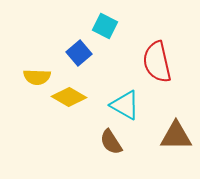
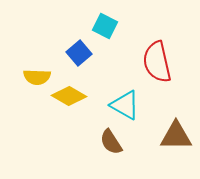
yellow diamond: moved 1 px up
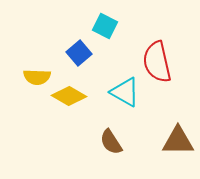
cyan triangle: moved 13 px up
brown triangle: moved 2 px right, 5 px down
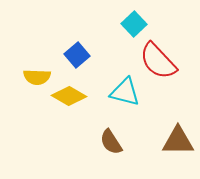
cyan square: moved 29 px right, 2 px up; rotated 20 degrees clockwise
blue square: moved 2 px left, 2 px down
red semicircle: moved 1 px right, 1 px up; rotated 30 degrees counterclockwise
cyan triangle: rotated 16 degrees counterclockwise
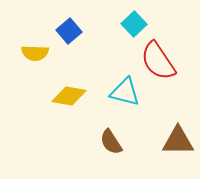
blue square: moved 8 px left, 24 px up
red semicircle: rotated 9 degrees clockwise
yellow semicircle: moved 2 px left, 24 px up
yellow diamond: rotated 20 degrees counterclockwise
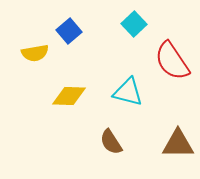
yellow semicircle: rotated 12 degrees counterclockwise
red semicircle: moved 14 px right
cyan triangle: moved 3 px right
yellow diamond: rotated 8 degrees counterclockwise
brown triangle: moved 3 px down
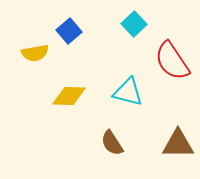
brown semicircle: moved 1 px right, 1 px down
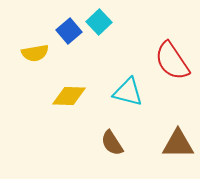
cyan square: moved 35 px left, 2 px up
